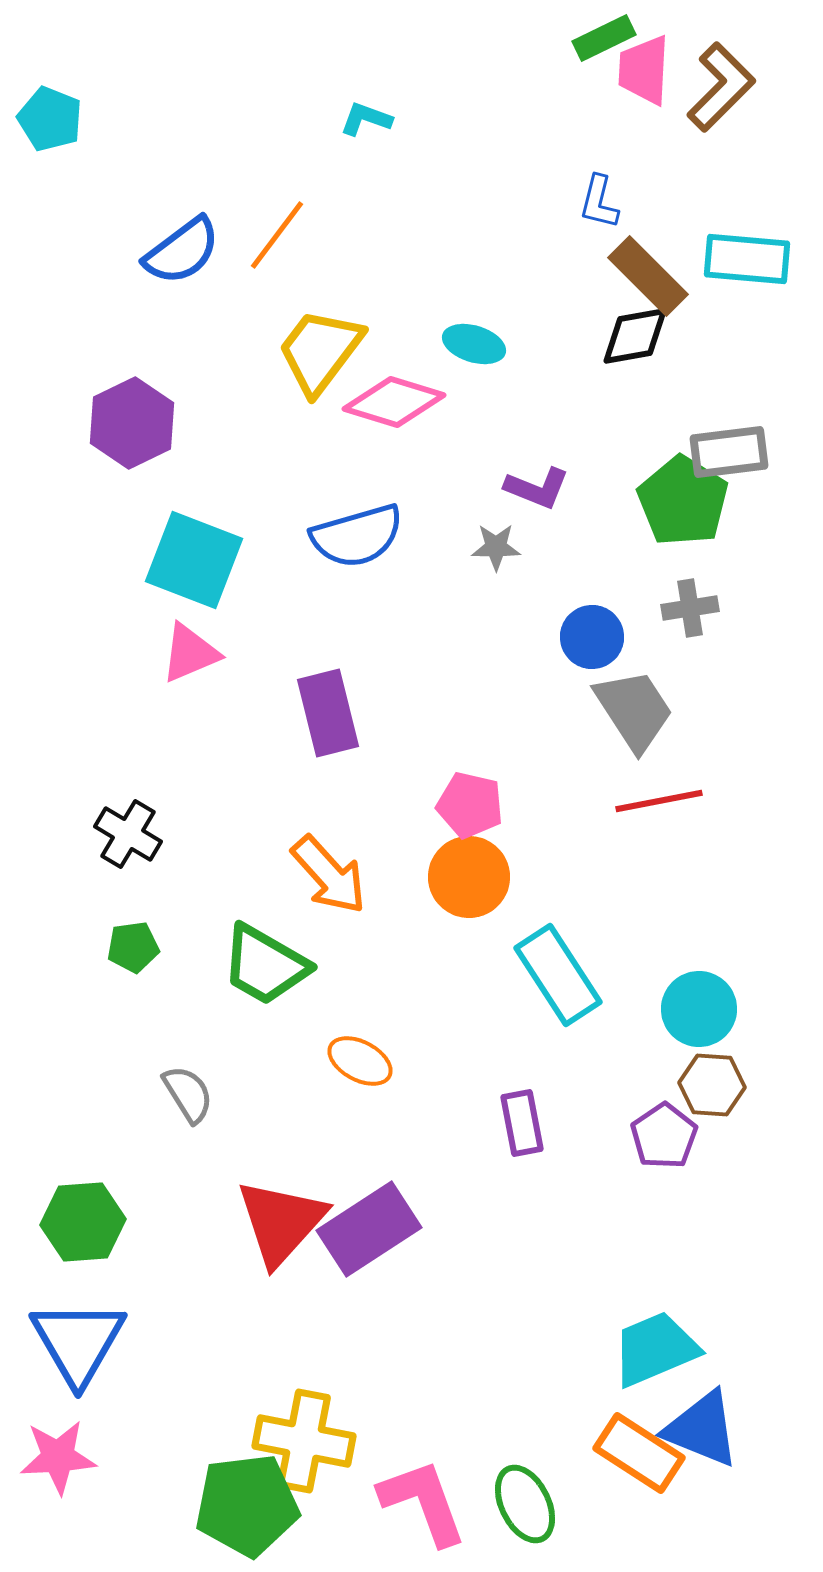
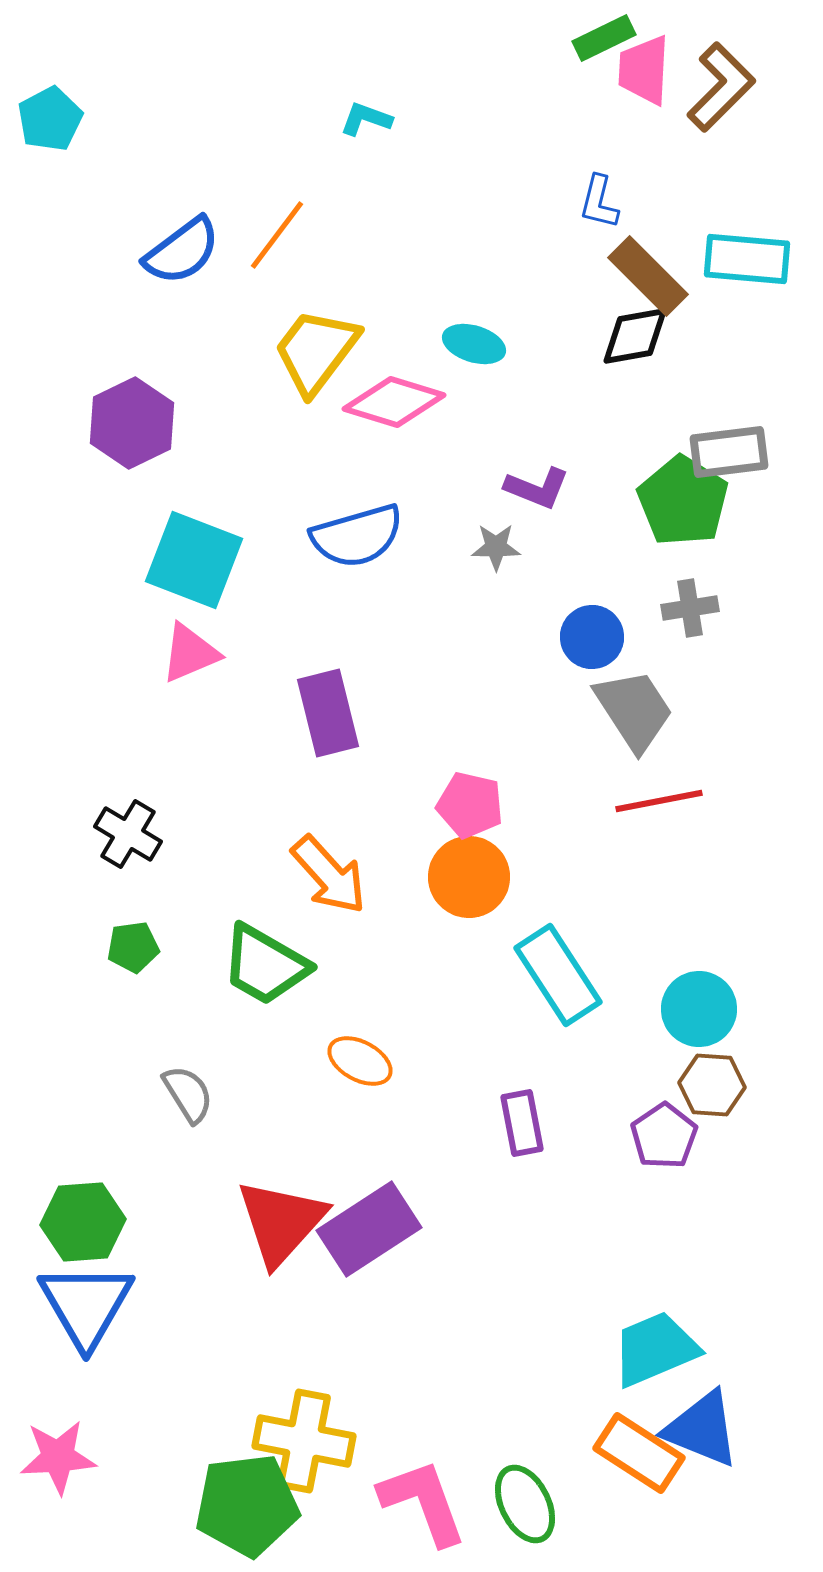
cyan pentagon at (50, 119): rotated 22 degrees clockwise
yellow trapezoid at (320, 351): moved 4 px left
blue triangle at (78, 1342): moved 8 px right, 37 px up
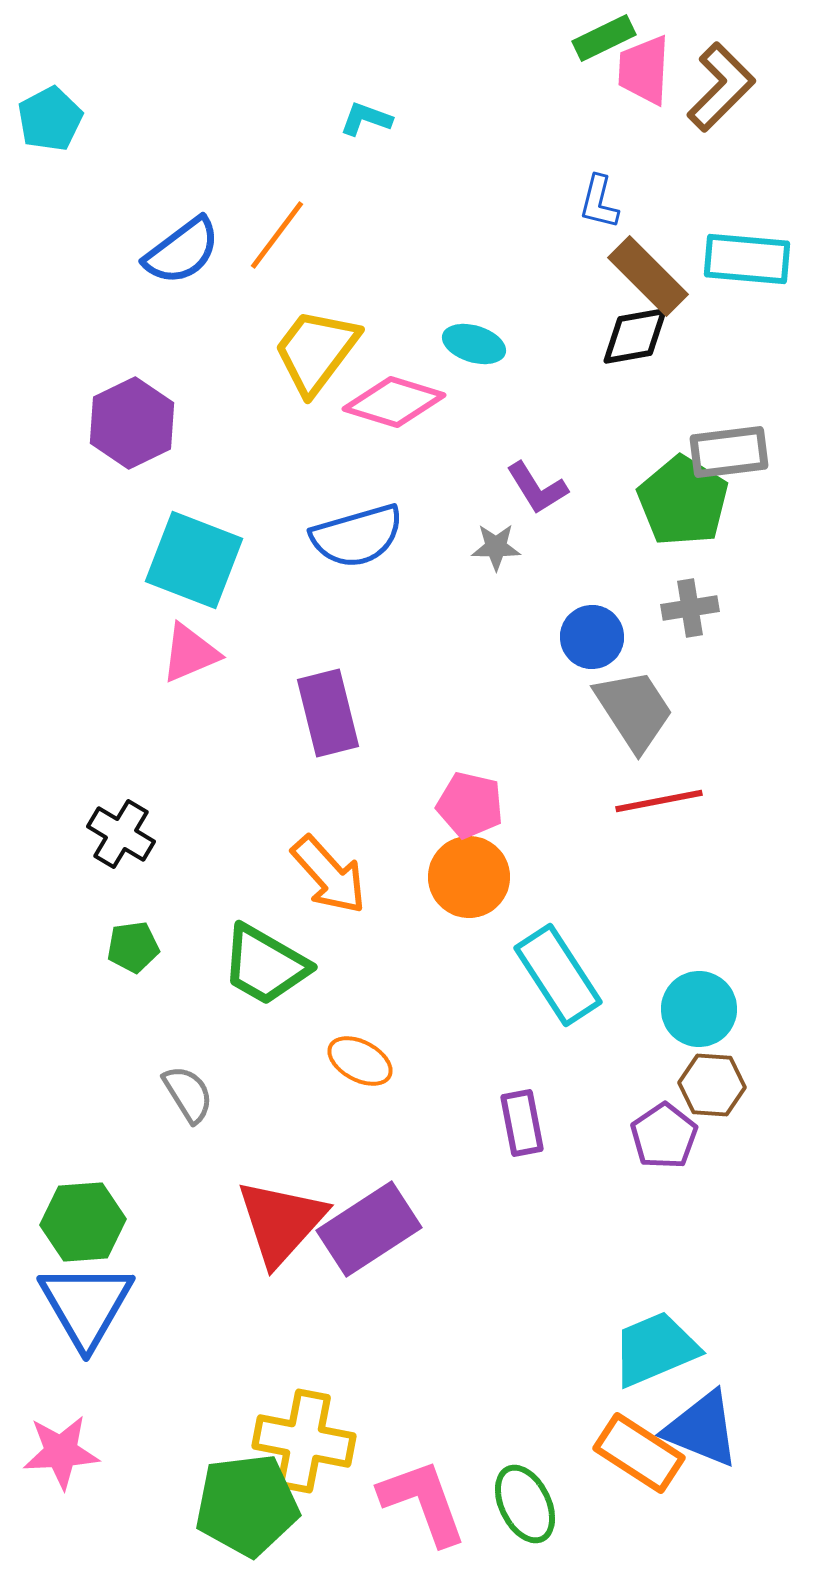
purple L-shape at (537, 488): rotated 36 degrees clockwise
black cross at (128, 834): moved 7 px left
pink star at (58, 1457): moved 3 px right, 5 px up
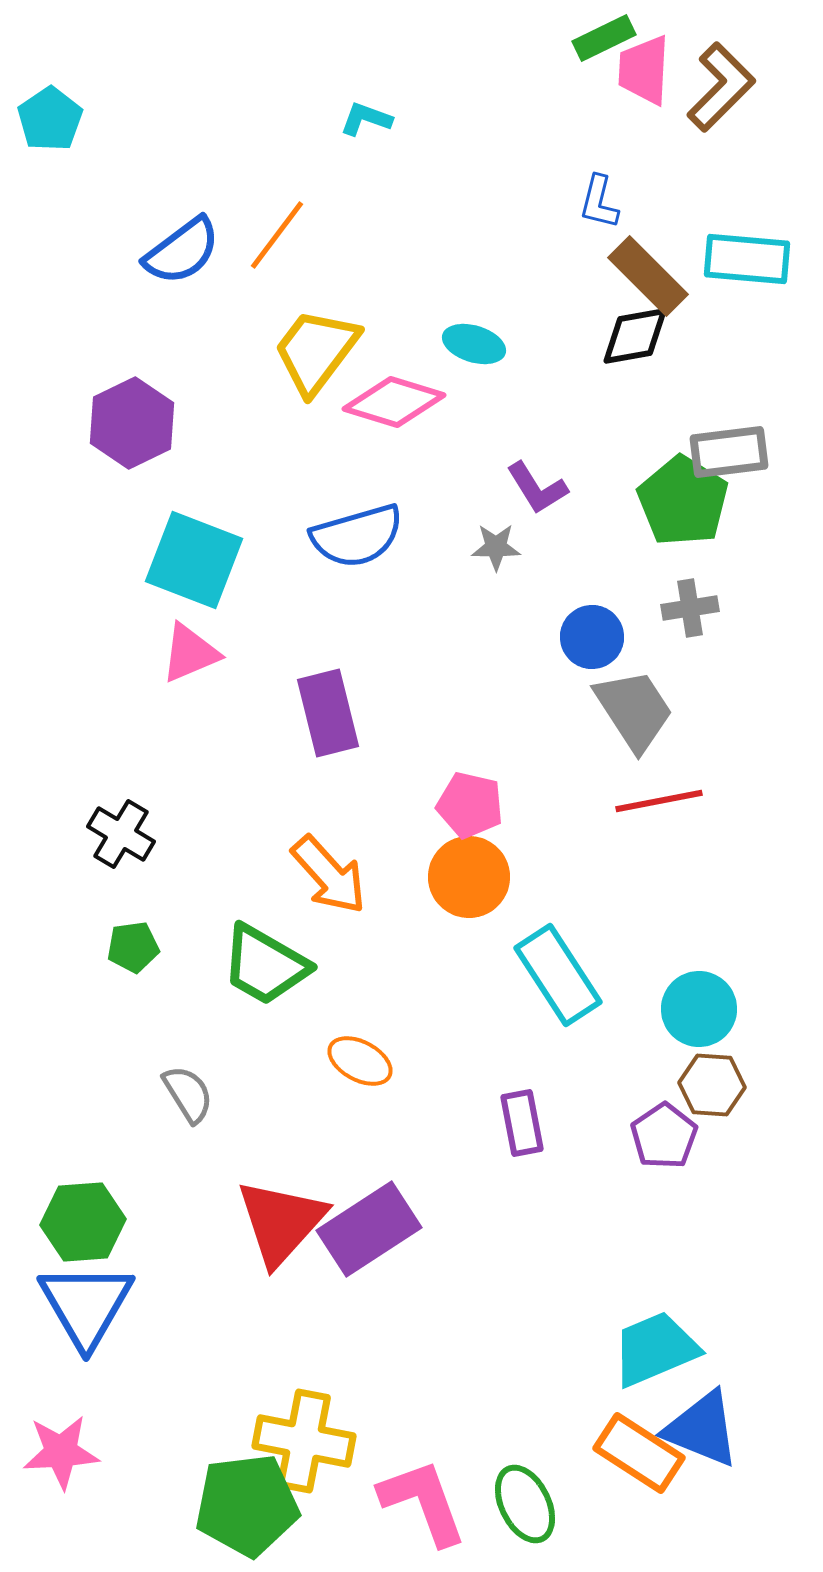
cyan pentagon at (50, 119): rotated 6 degrees counterclockwise
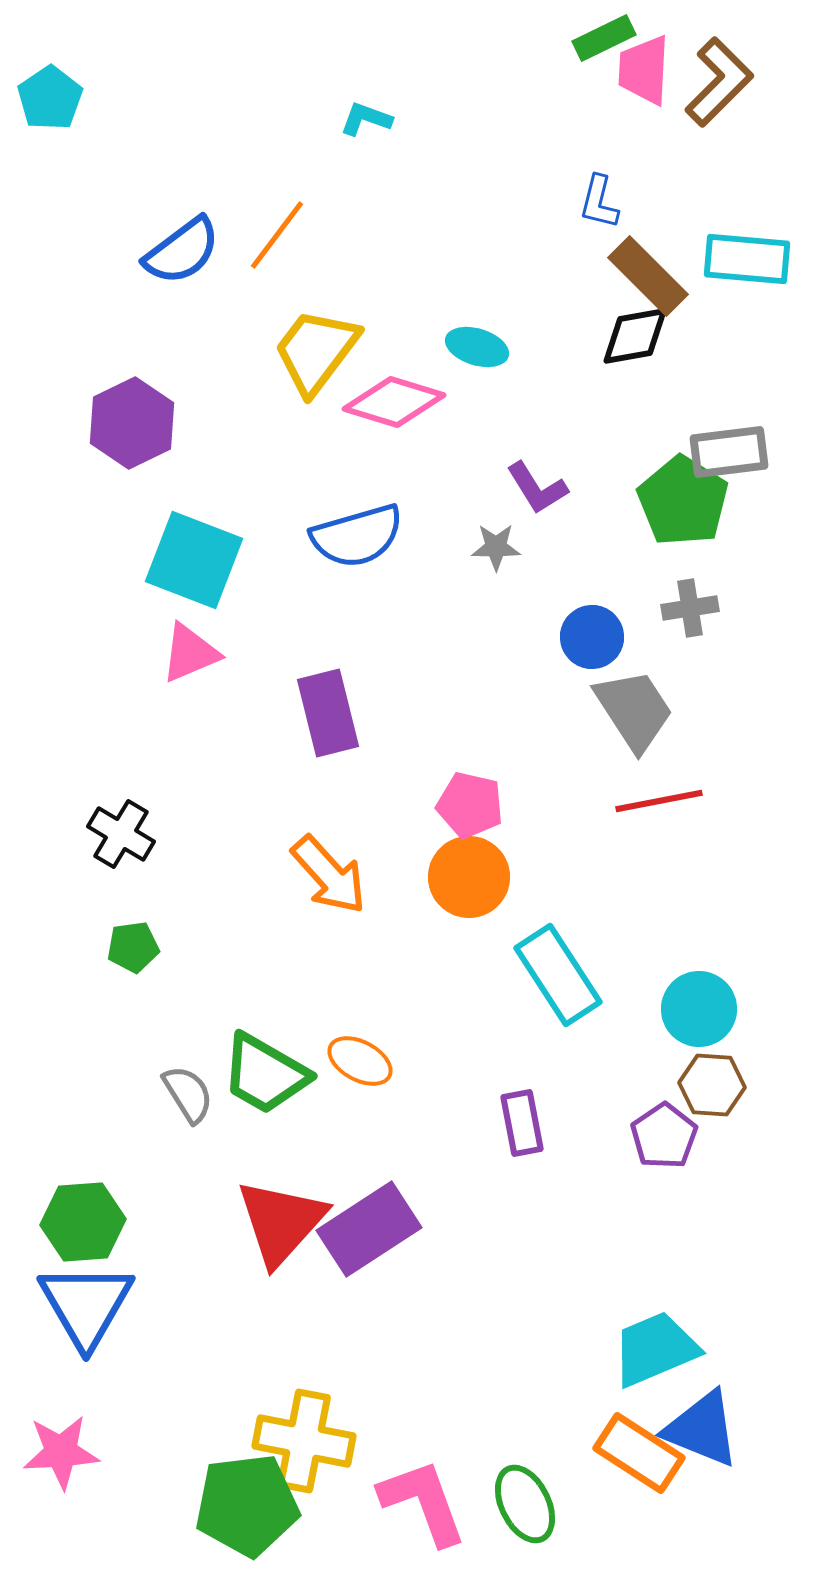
brown L-shape at (721, 87): moved 2 px left, 5 px up
cyan pentagon at (50, 119): moved 21 px up
cyan ellipse at (474, 344): moved 3 px right, 3 px down
green trapezoid at (265, 965): moved 109 px down
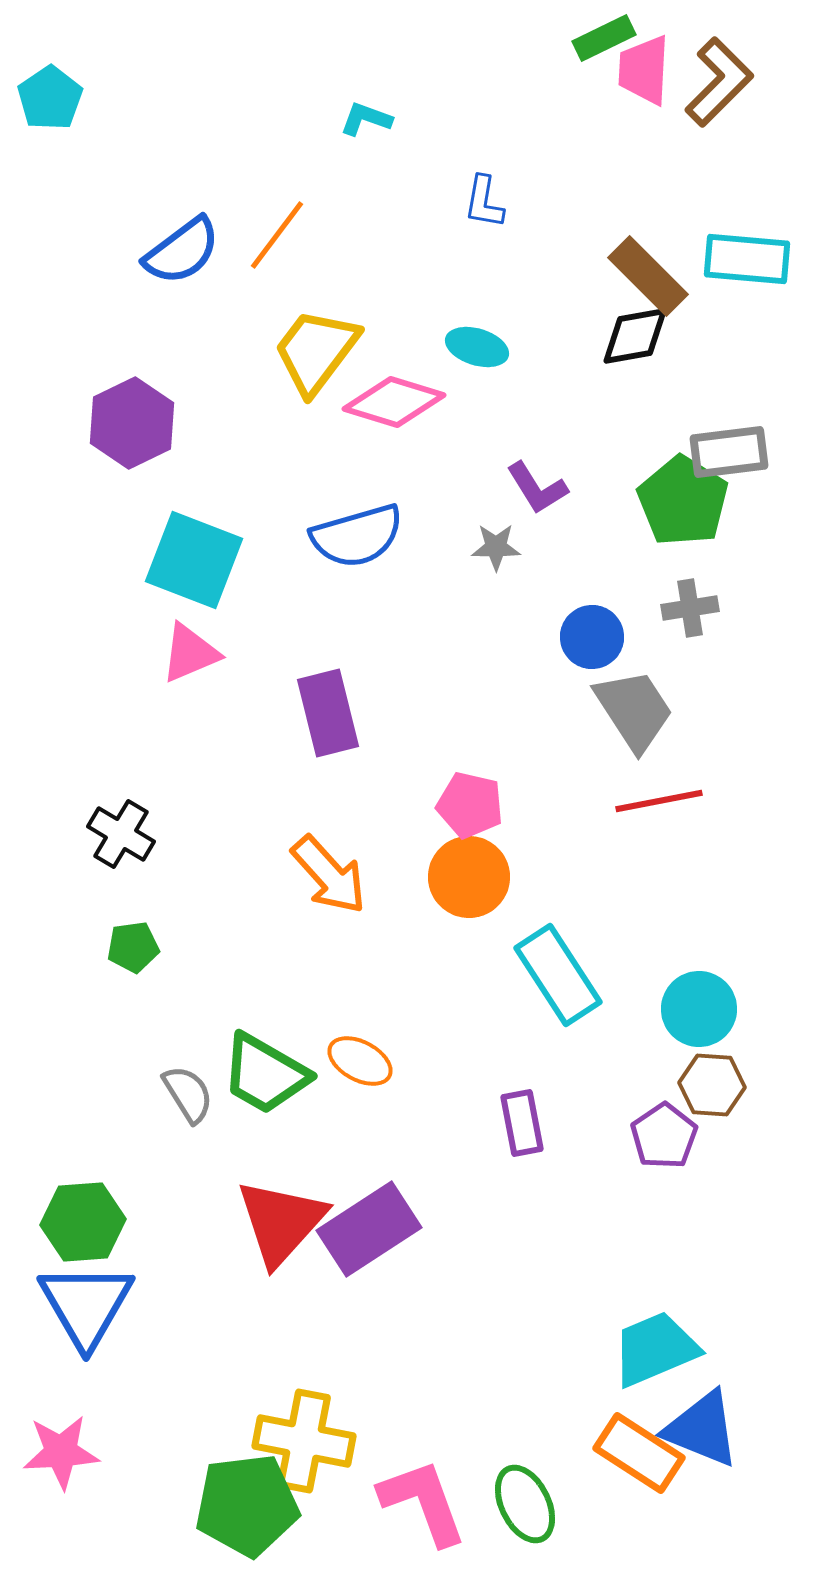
blue L-shape at (599, 202): moved 115 px left; rotated 4 degrees counterclockwise
